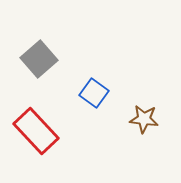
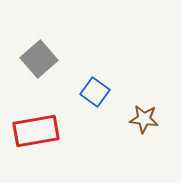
blue square: moved 1 px right, 1 px up
red rectangle: rotated 57 degrees counterclockwise
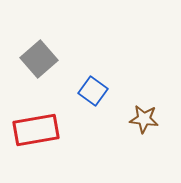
blue square: moved 2 px left, 1 px up
red rectangle: moved 1 px up
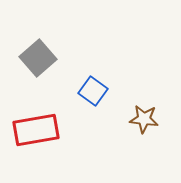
gray square: moved 1 px left, 1 px up
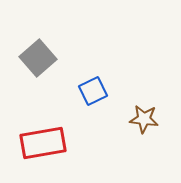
blue square: rotated 28 degrees clockwise
red rectangle: moved 7 px right, 13 px down
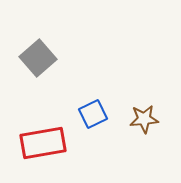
blue square: moved 23 px down
brown star: rotated 12 degrees counterclockwise
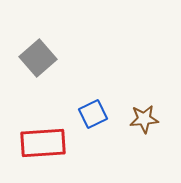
red rectangle: rotated 6 degrees clockwise
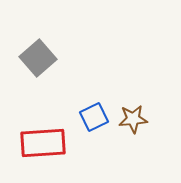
blue square: moved 1 px right, 3 px down
brown star: moved 11 px left
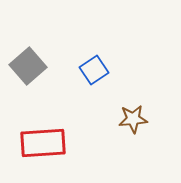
gray square: moved 10 px left, 8 px down
blue square: moved 47 px up; rotated 8 degrees counterclockwise
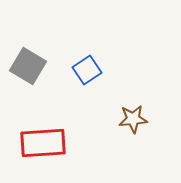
gray square: rotated 18 degrees counterclockwise
blue square: moved 7 px left
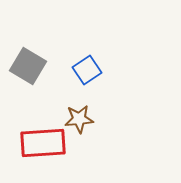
brown star: moved 54 px left
